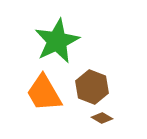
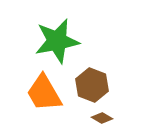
green star: rotated 15 degrees clockwise
brown hexagon: moved 2 px up
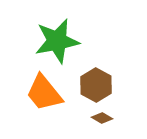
brown hexagon: moved 4 px right; rotated 8 degrees clockwise
orange trapezoid: rotated 9 degrees counterclockwise
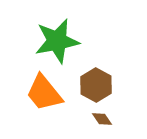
brown diamond: moved 1 px down; rotated 25 degrees clockwise
